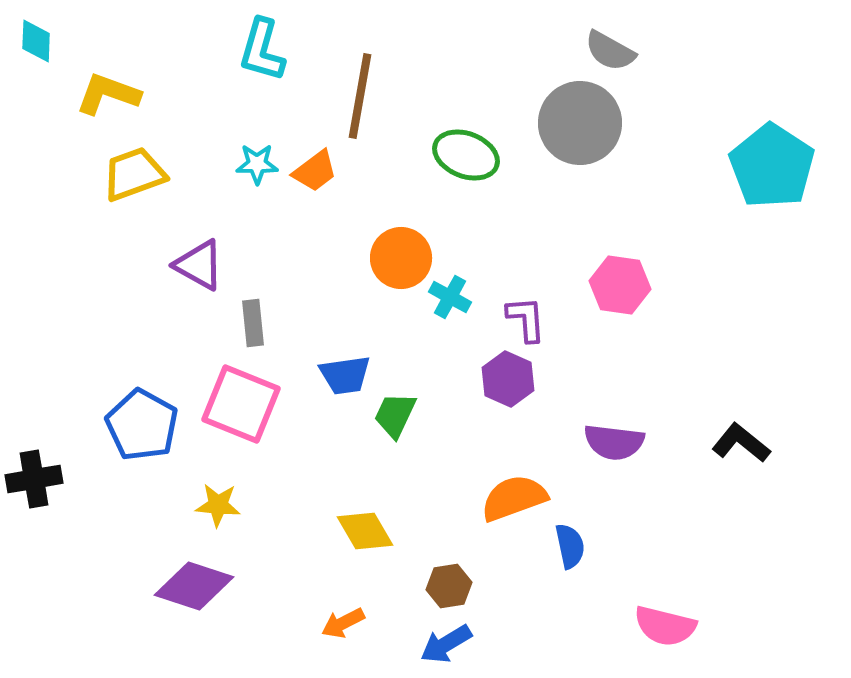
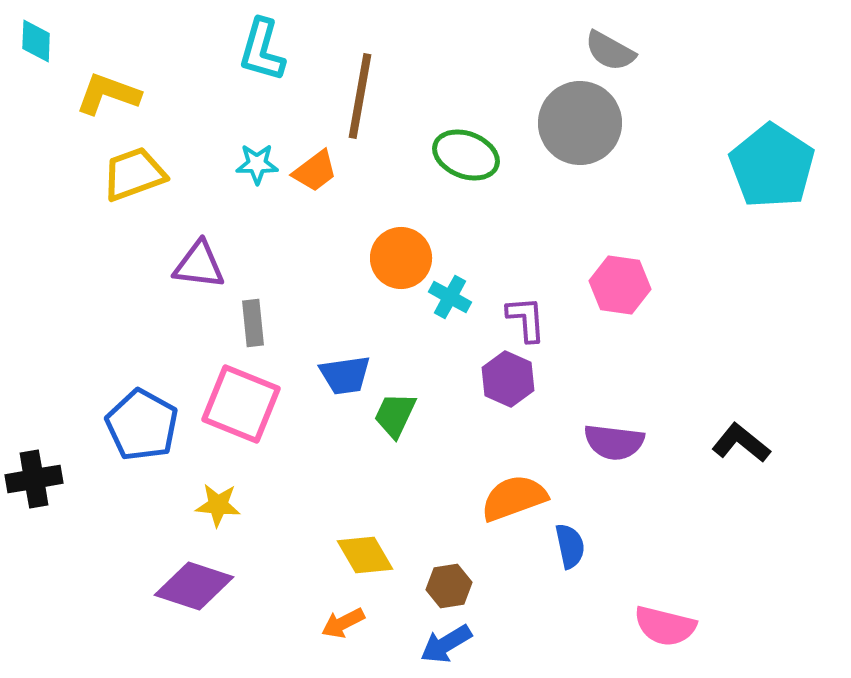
purple triangle: rotated 22 degrees counterclockwise
yellow diamond: moved 24 px down
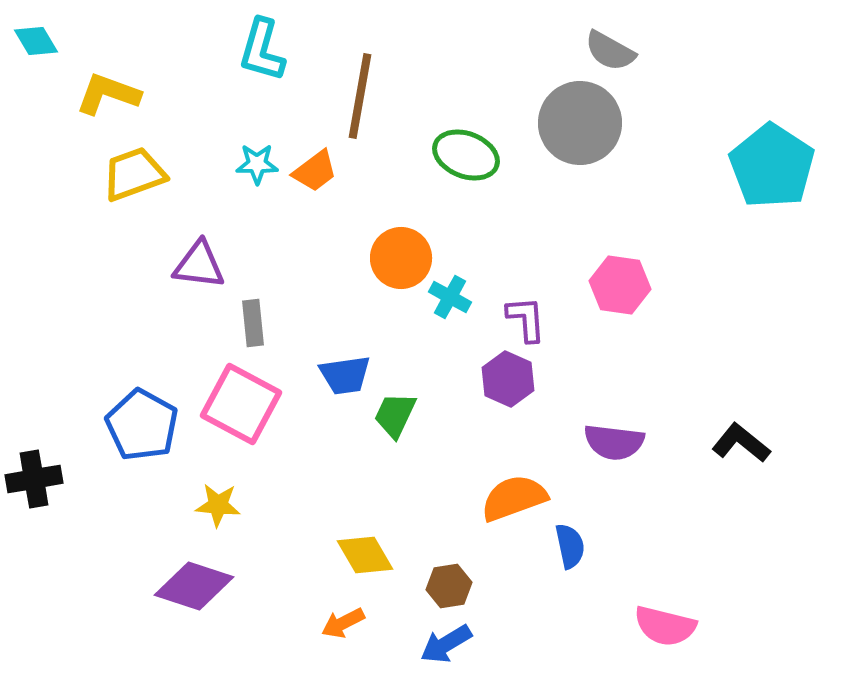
cyan diamond: rotated 33 degrees counterclockwise
pink square: rotated 6 degrees clockwise
